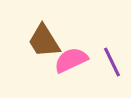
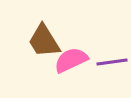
purple line: rotated 72 degrees counterclockwise
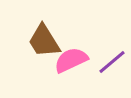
purple line: rotated 32 degrees counterclockwise
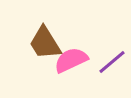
brown trapezoid: moved 1 px right, 2 px down
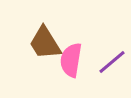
pink semicircle: rotated 56 degrees counterclockwise
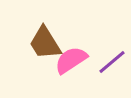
pink semicircle: rotated 48 degrees clockwise
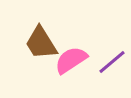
brown trapezoid: moved 4 px left
